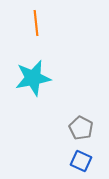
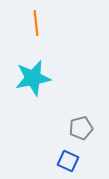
gray pentagon: rotated 30 degrees clockwise
blue square: moved 13 px left
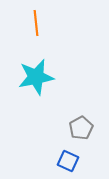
cyan star: moved 3 px right, 1 px up
gray pentagon: rotated 15 degrees counterclockwise
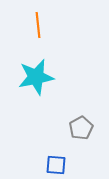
orange line: moved 2 px right, 2 px down
blue square: moved 12 px left, 4 px down; rotated 20 degrees counterclockwise
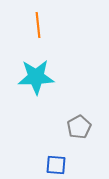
cyan star: rotated 9 degrees clockwise
gray pentagon: moved 2 px left, 1 px up
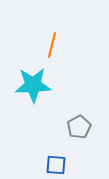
orange line: moved 14 px right, 20 px down; rotated 20 degrees clockwise
cyan star: moved 3 px left, 8 px down
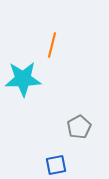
cyan star: moved 10 px left, 6 px up
blue square: rotated 15 degrees counterclockwise
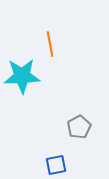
orange line: moved 2 px left, 1 px up; rotated 25 degrees counterclockwise
cyan star: moved 1 px left, 3 px up
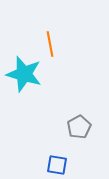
cyan star: moved 2 px right, 2 px up; rotated 18 degrees clockwise
blue square: moved 1 px right; rotated 20 degrees clockwise
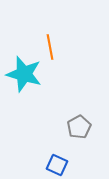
orange line: moved 3 px down
blue square: rotated 15 degrees clockwise
